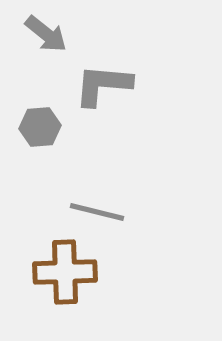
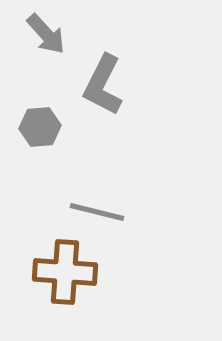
gray arrow: rotated 9 degrees clockwise
gray L-shape: rotated 68 degrees counterclockwise
brown cross: rotated 6 degrees clockwise
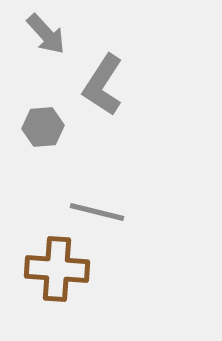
gray L-shape: rotated 6 degrees clockwise
gray hexagon: moved 3 px right
brown cross: moved 8 px left, 3 px up
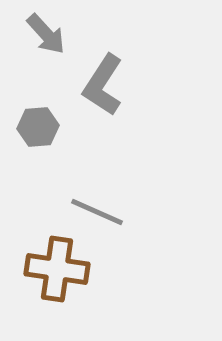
gray hexagon: moved 5 px left
gray line: rotated 10 degrees clockwise
brown cross: rotated 4 degrees clockwise
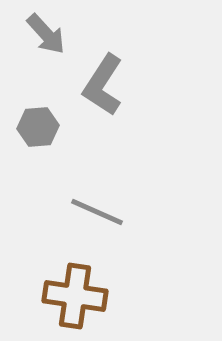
brown cross: moved 18 px right, 27 px down
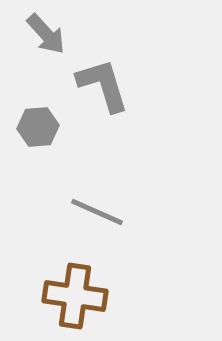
gray L-shape: rotated 130 degrees clockwise
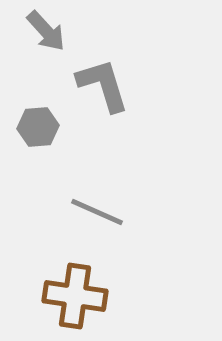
gray arrow: moved 3 px up
